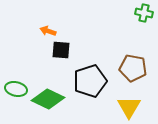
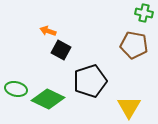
black square: rotated 24 degrees clockwise
brown pentagon: moved 1 px right, 23 px up
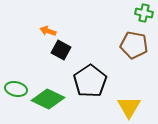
black pentagon: rotated 16 degrees counterclockwise
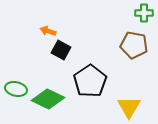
green cross: rotated 12 degrees counterclockwise
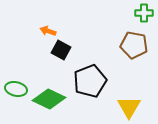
black pentagon: rotated 12 degrees clockwise
green diamond: moved 1 px right
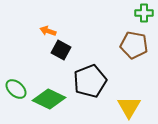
green ellipse: rotated 30 degrees clockwise
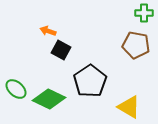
brown pentagon: moved 2 px right
black pentagon: rotated 12 degrees counterclockwise
yellow triangle: rotated 30 degrees counterclockwise
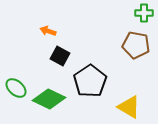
black square: moved 1 px left, 6 px down
green ellipse: moved 1 px up
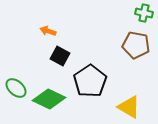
green cross: rotated 12 degrees clockwise
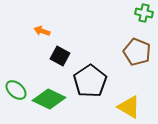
orange arrow: moved 6 px left
brown pentagon: moved 1 px right, 7 px down; rotated 12 degrees clockwise
green ellipse: moved 2 px down
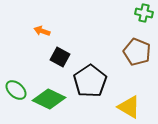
black square: moved 1 px down
